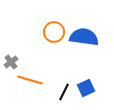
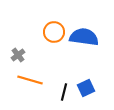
gray cross: moved 7 px right, 7 px up
black line: rotated 12 degrees counterclockwise
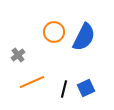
blue semicircle: rotated 108 degrees clockwise
orange line: moved 2 px right, 2 px down; rotated 40 degrees counterclockwise
black line: moved 3 px up
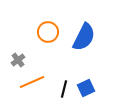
orange circle: moved 6 px left
gray cross: moved 5 px down
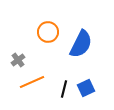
blue semicircle: moved 3 px left, 7 px down
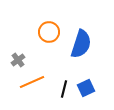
orange circle: moved 1 px right
blue semicircle: rotated 8 degrees counterclockwise
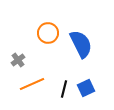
orange circle: moved 1 px left, 1 px down
blue semicircle: rotated 44 degrees counterclockwise
orange line: moved 2 px down
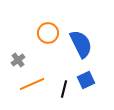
blue square: moved 8 px up
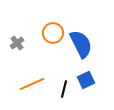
orange circle: moved 5 px right
gray cross: moved 1 px left, 17 px up
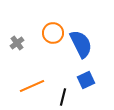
orange line: moved 2 px down
black line: moved 1 px left, 8 px down
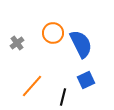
orange line: rotated 25 degrees counterclockwise
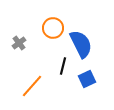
orange circle: moved 5 px up
gray cross: moved 2 px right
blue square: moved 1 px right, 1 px up
black line: moved 31 px up
